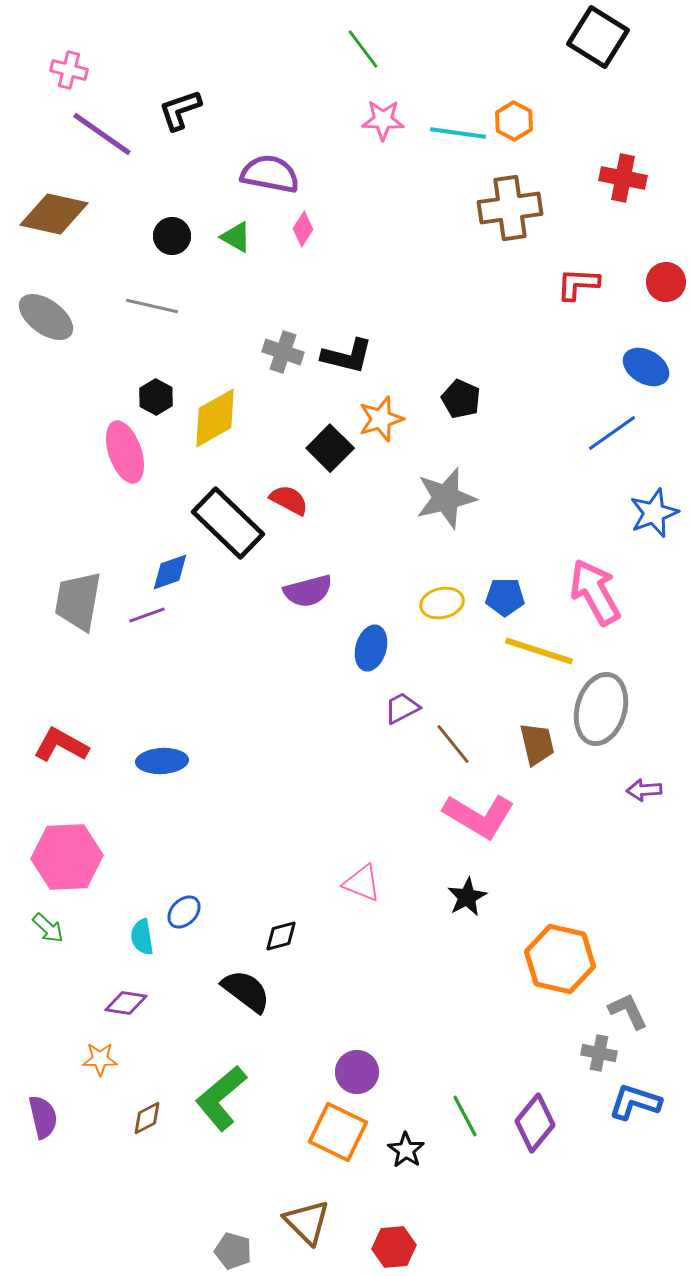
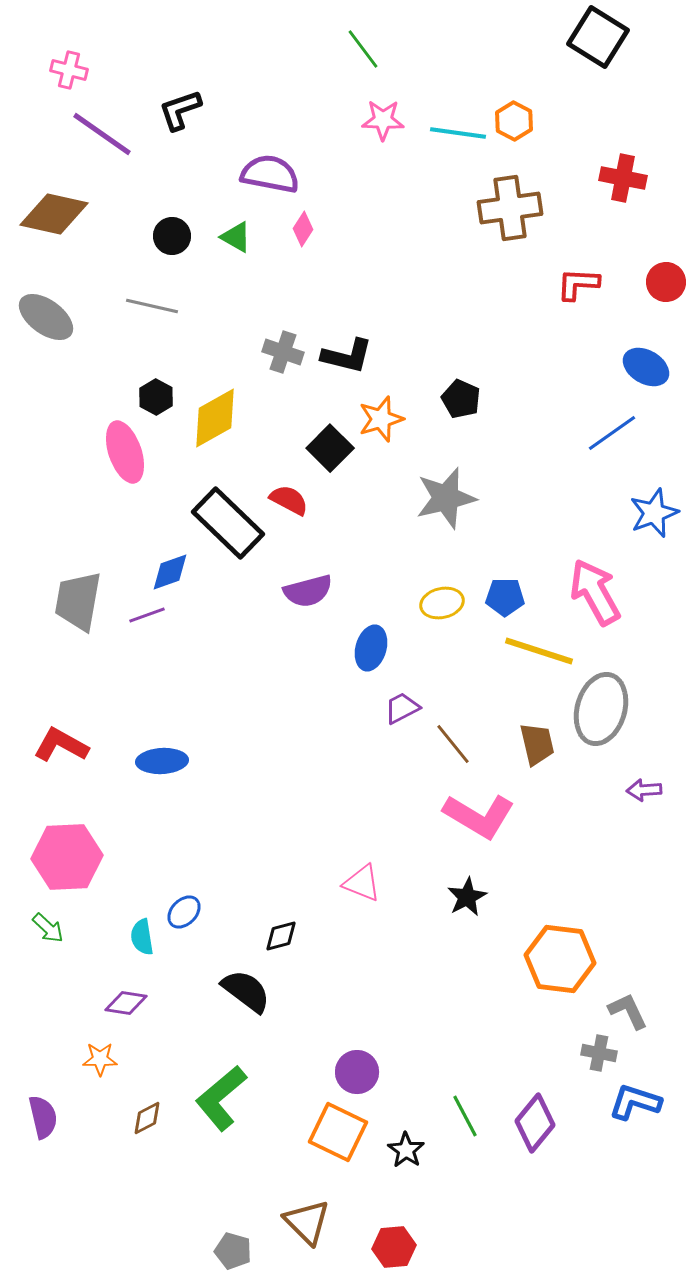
orange hexagon at (560, 959): rotated 6 degrees counterclockwise
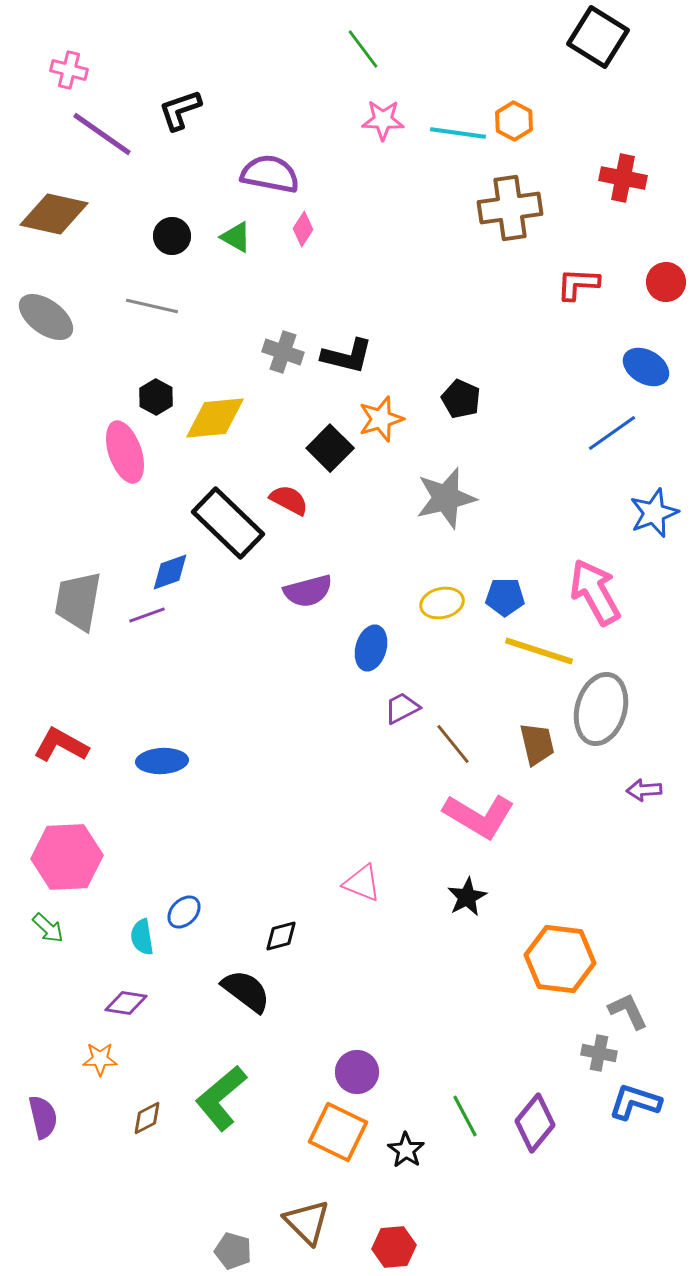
yellow diamond at (215, 418): rotated 24 degrees clockwise
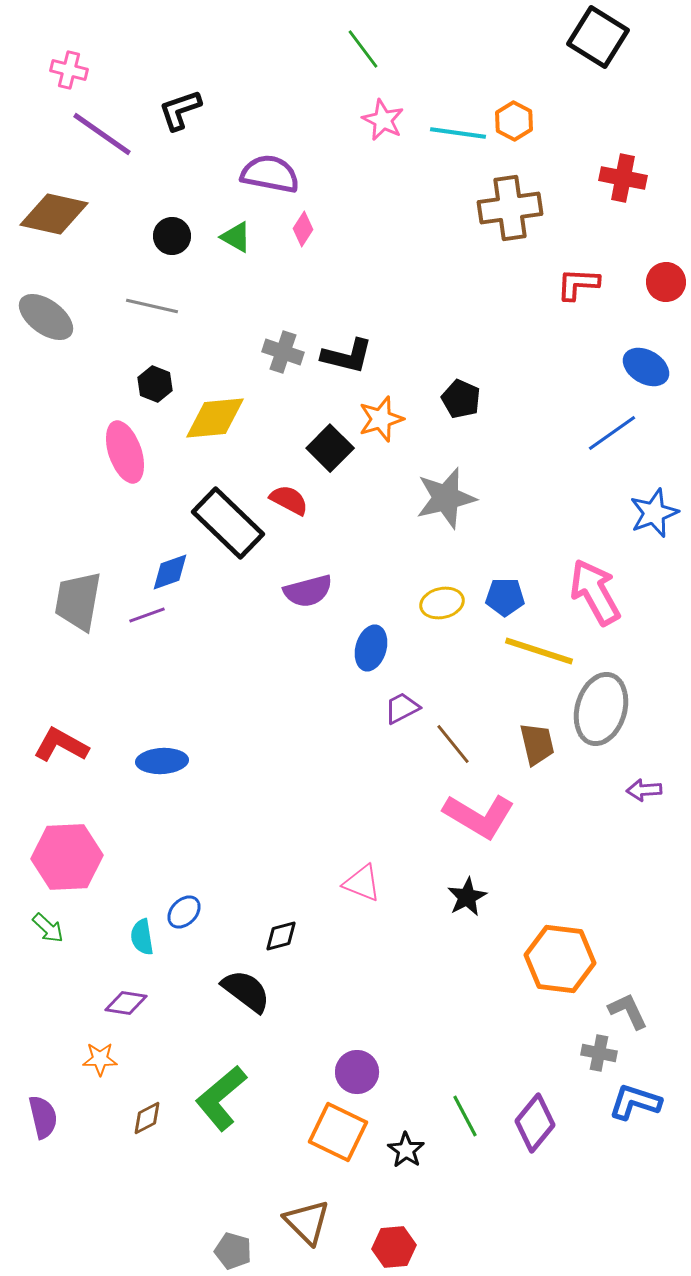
pink star at (383, 120): rotated 24 degrees clockwise
black hexagon at (156, 397): moved 1 px left, 13 px up; rotated 8 degrees counterclockwise
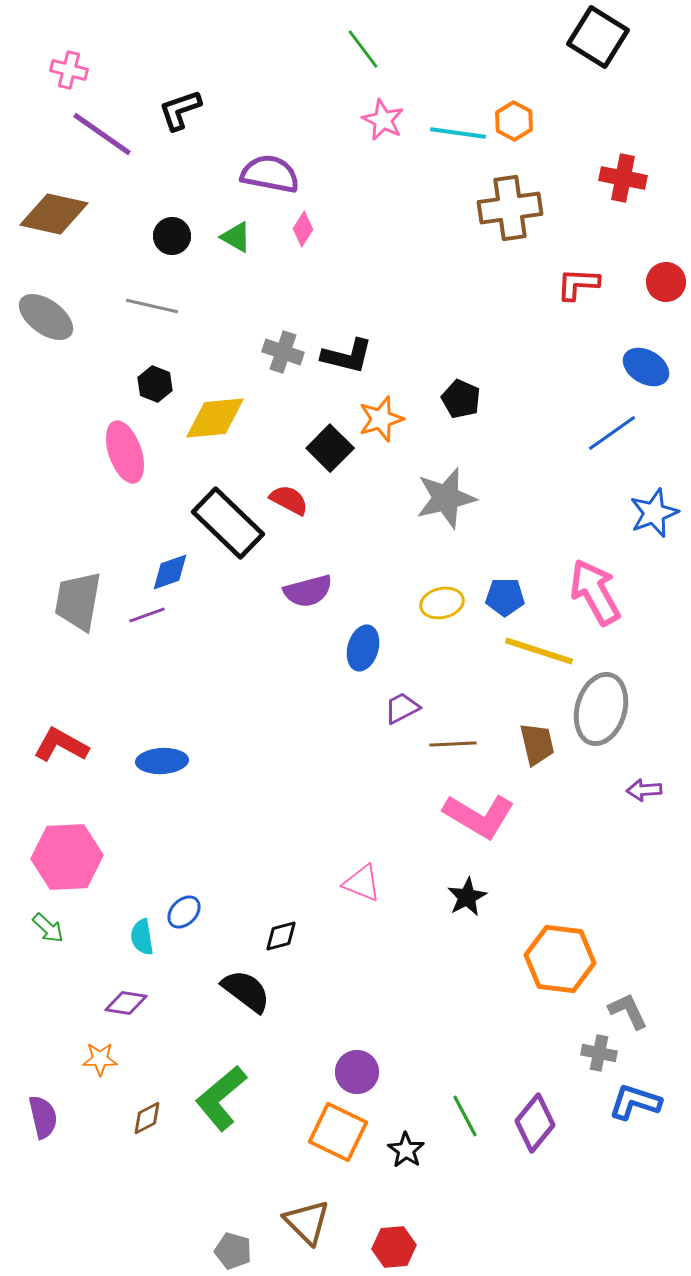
blue ellipse at (371, 648): moved 8 px left
brown line at (453, 744): rotated 54 degrees counterclockwise
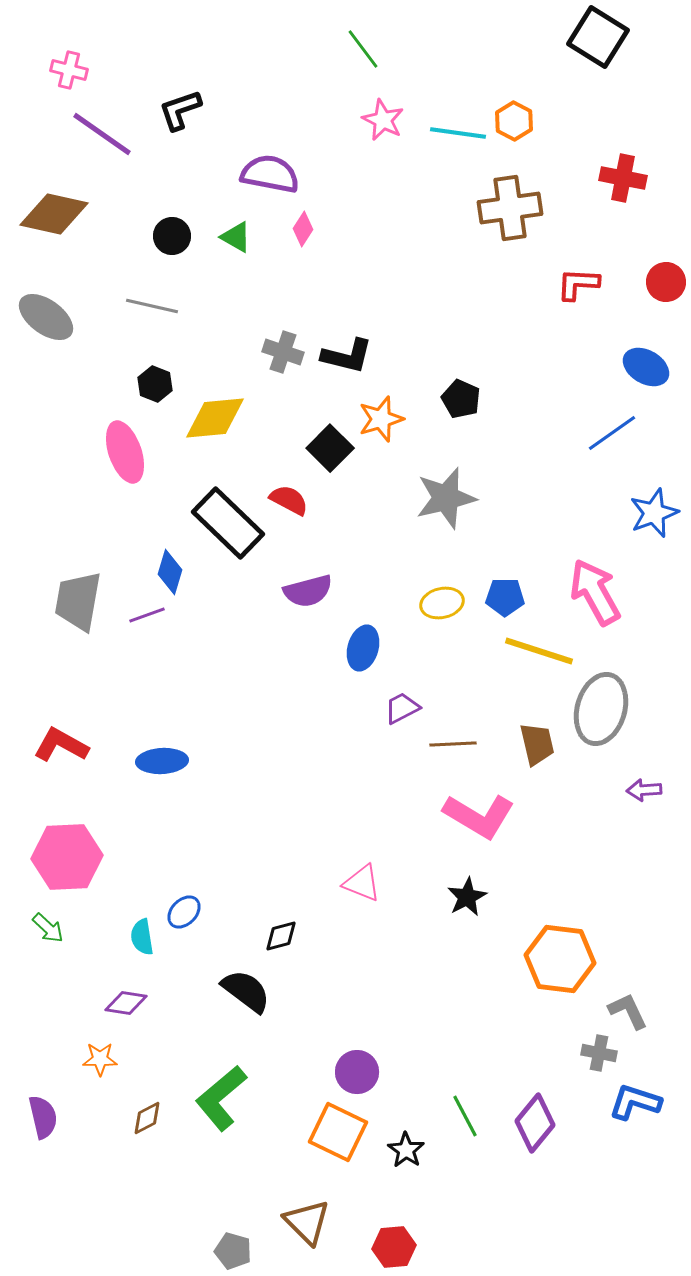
blue diamond at (170, 572): rotated 54 degrees counterclockwise
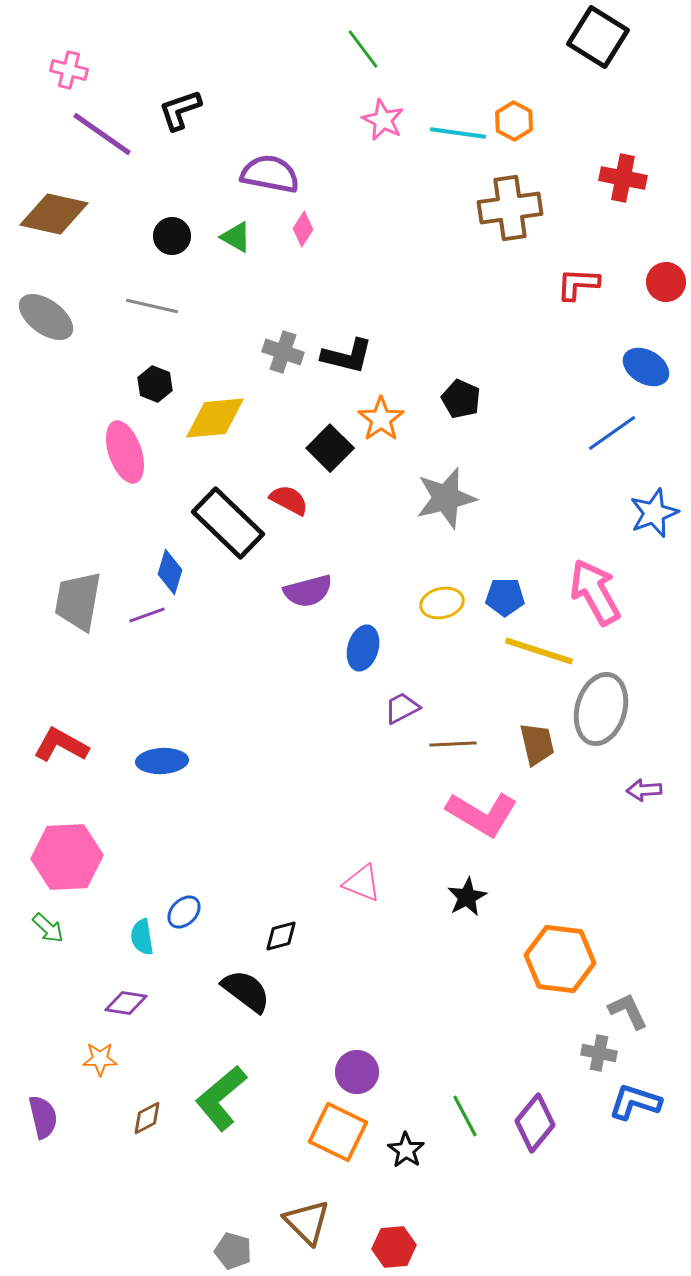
orange star at (381, 419): rotated 18 degrees counterclockwise
pink L-shape at (479, 816): moved 3 px right, 2 px up
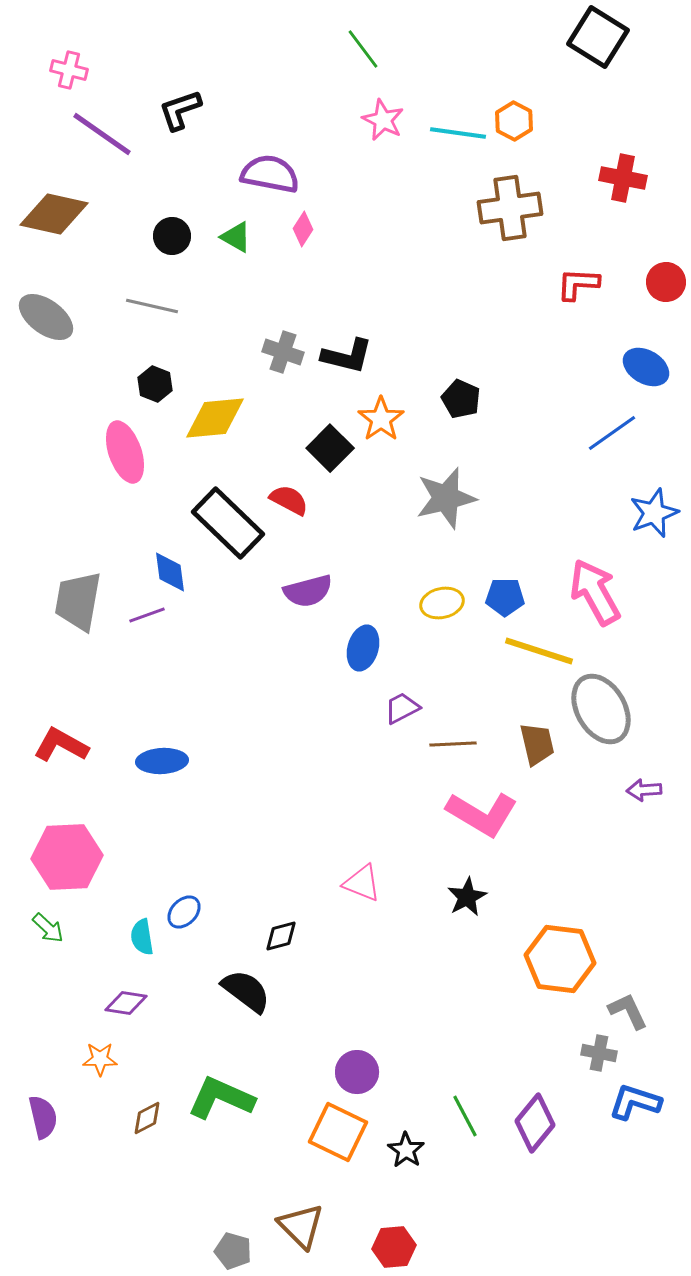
blue diamond at (170, 572): rotated 24 degrees counterclockwise
gray ellipse at (601, 709): rotated 46 degrees counterclockwise
green L-shape at (221, 1098): rotated 64 degrees clockwise
brown triangle at (307, 1222): moved 6 px left, 4 px down
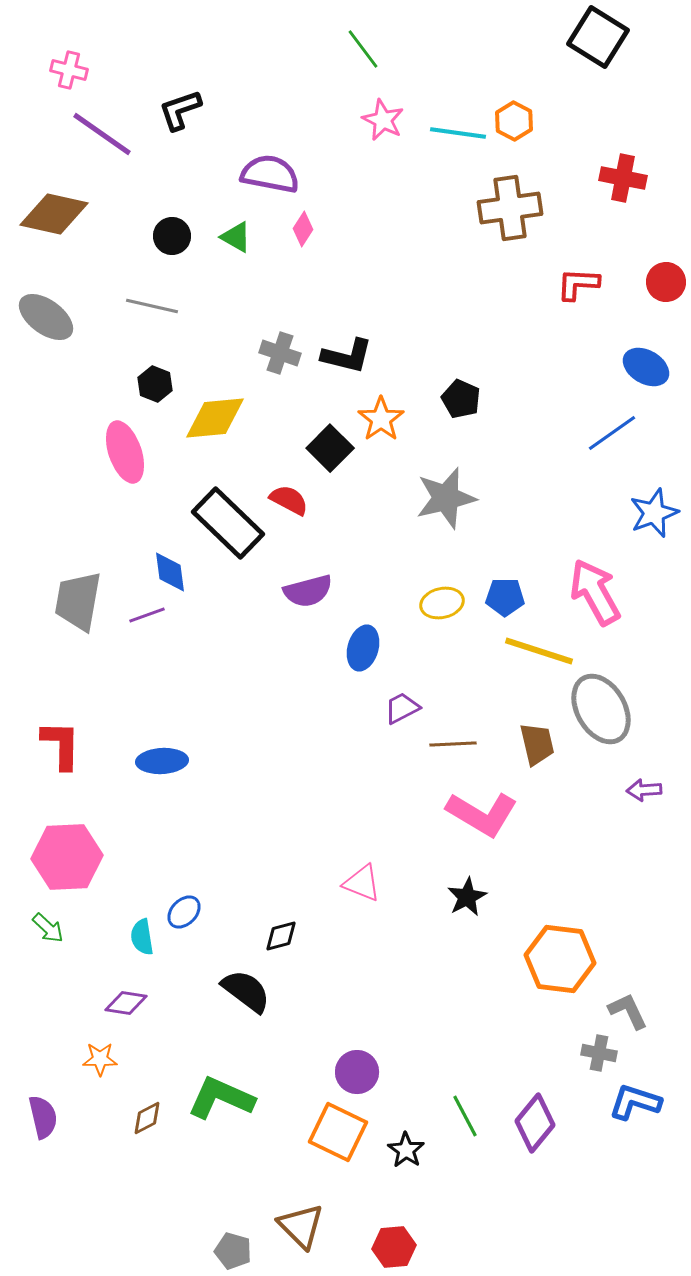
gray cross at (283, 352): moved 3 px left, 1 px down
red L-shape at (61, 745): rotated 62 degrees clockwise
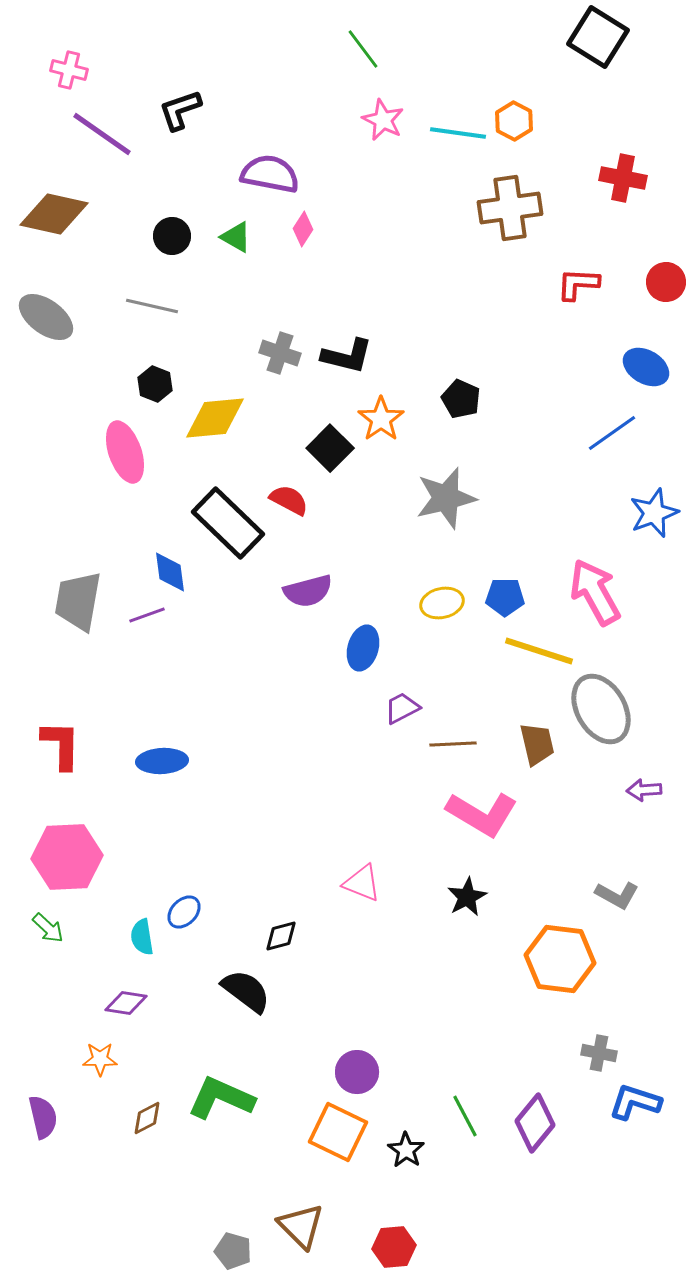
gray L-shape at (628, 1011): moved 11 px left, 116 px up; rotated 144 degrees clockwise
